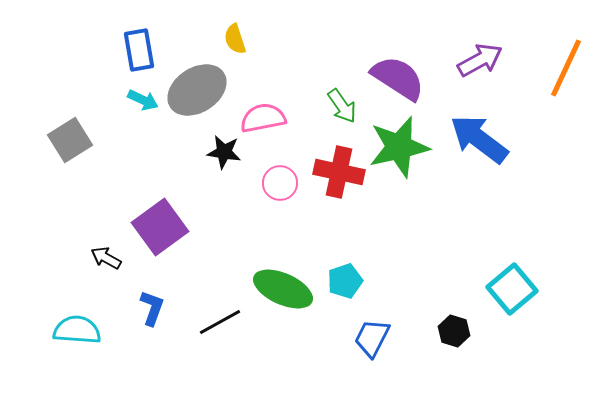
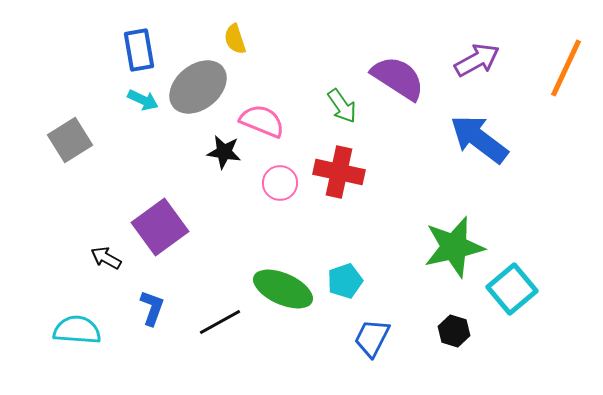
purple arrow: moved 3 px left
gray ellipse: moved 1 px right, 3 px up; rotated 6 degrees counterclockwise
pink semicircle: moved 1 px left, 3 px down; rotated 33 degrees clockwise
green star: moved 55 px right, 100 px down
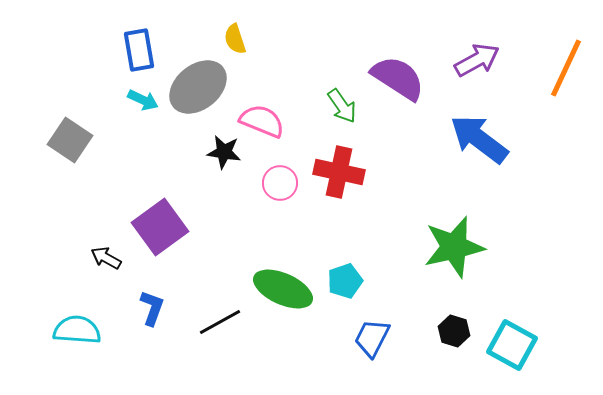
gray square: rotated 24 degrees counterclockwise
cyan square: moved 56 px down; rotated 21 degrees counterclockwise
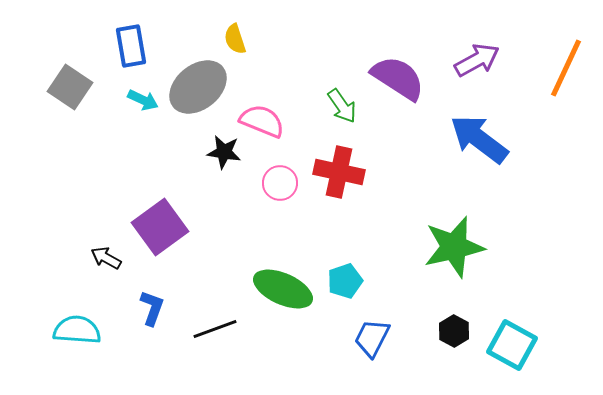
blue rectangle: moved 8 px left, 4 px up
gray square: moved 53 px up
black line: moved 5 px left, 7 px down; rotated 9 degrees clockwise
black hexagon: rotated 12 degrees clockwise
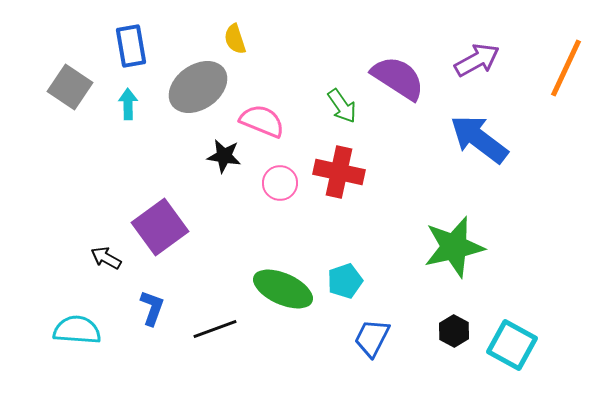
gray ellipse: rotated 4 degrees clockwise
cyan arrow: moved 15 px left, 4 px down; rotated 116 degrees counterclockwise
black star: moved 4 px down
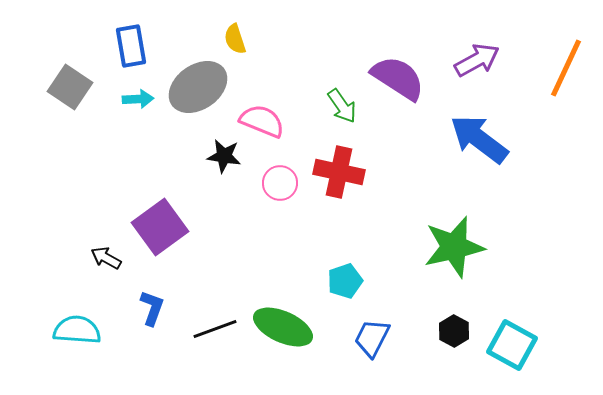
cyan arrow: moved 10 px right, 5 px up; rotated 88 degrees clockwise
green ellipse: moved 38 px down
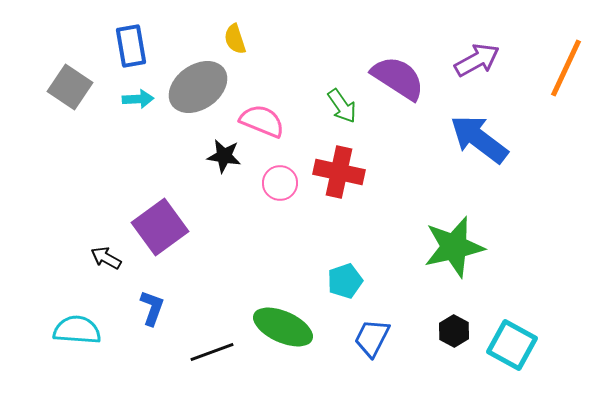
black line: moved 3 px left, 23 px down
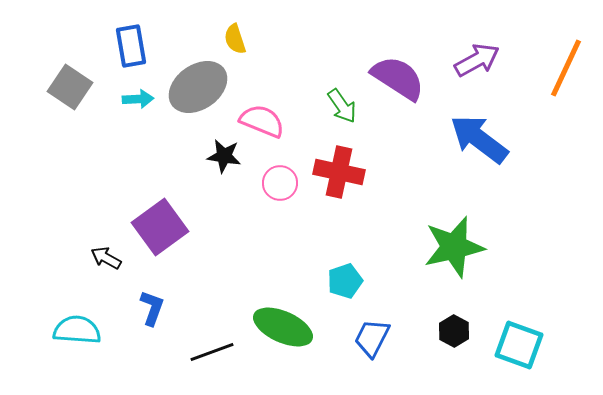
cyan square: moved 7 px right; rotated 9 degrees counterclockwise
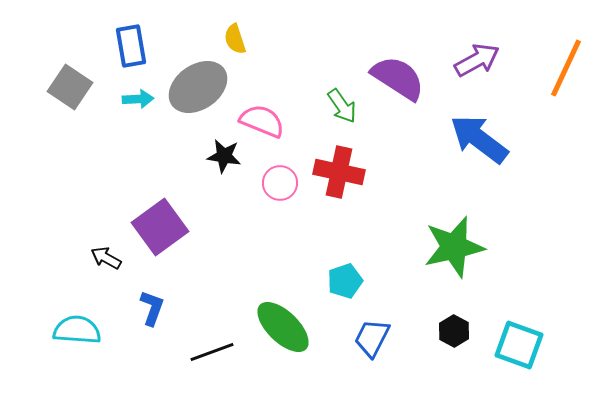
green ellipse: rotated 20 degrees clockwise
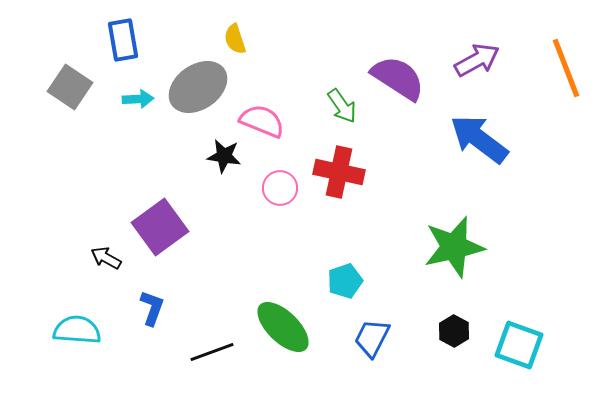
blue rectangle: moved 8 px left, 6 px up
orange line: rotated 46 degrees counterclockwise
pink circle: moved 5 px down
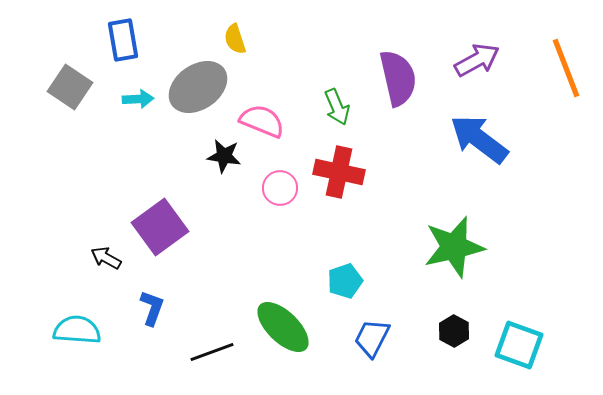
purple semicircle: rotated 44 degrees clockwise
green arrow: moved 5 px left, 1 px down; rotated 12 degrees clockwise
